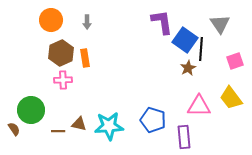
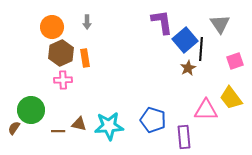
orange circle: moved 1 px right, 7 px down
blue square: rotated 15 degrees clockwise
pink triangle: moved 7 px right, 4 px down
brown semicircle: moved 1 px up; rotated 112 degrees counterclockwise
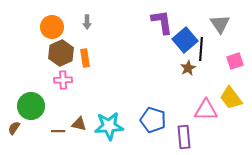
green circle: moved 4 px up
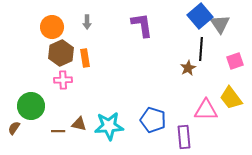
purple L-shape: moved 20 px left, 3 px down
blue square: moved 15 px right, 24 px up
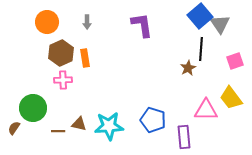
orange circle: moved 5 px left, 5 px up
green circle: moved 2 px right, 2 px down
